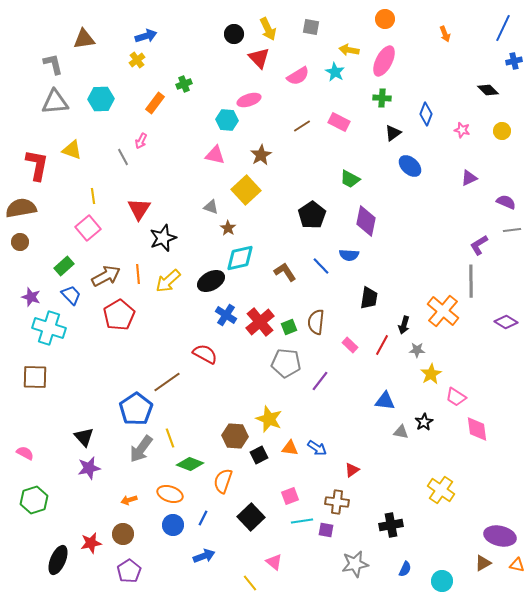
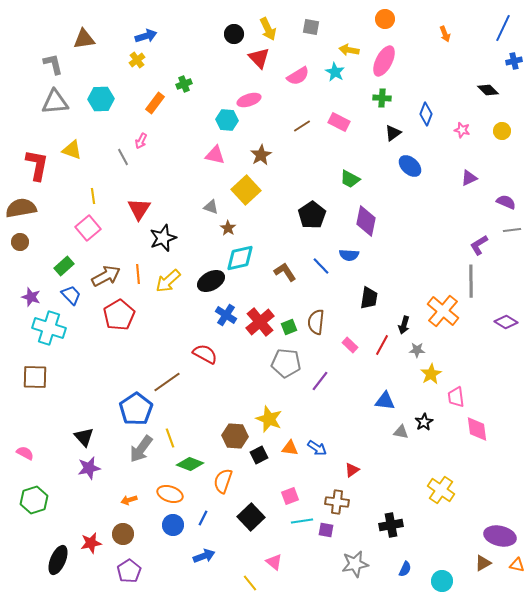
pink trapezoid at (456, 397): rotated 50 degrees clockwise
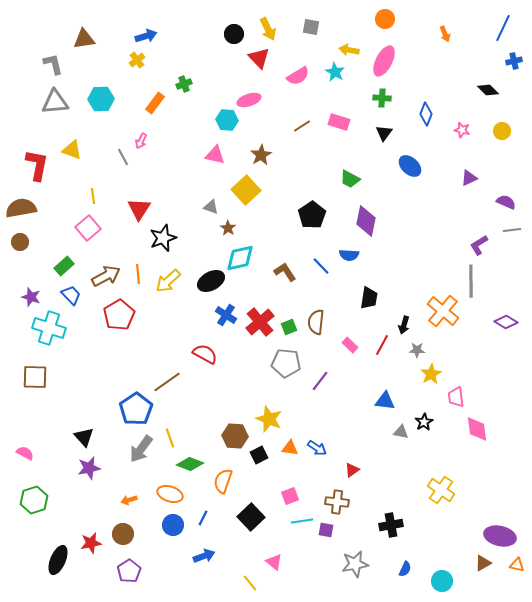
pink rectangle at (339, 122): rotated 10 degrees counterclockwise
black triangle at (393, 133): moved 9 px left; rotated 18 degrees counterclockwise
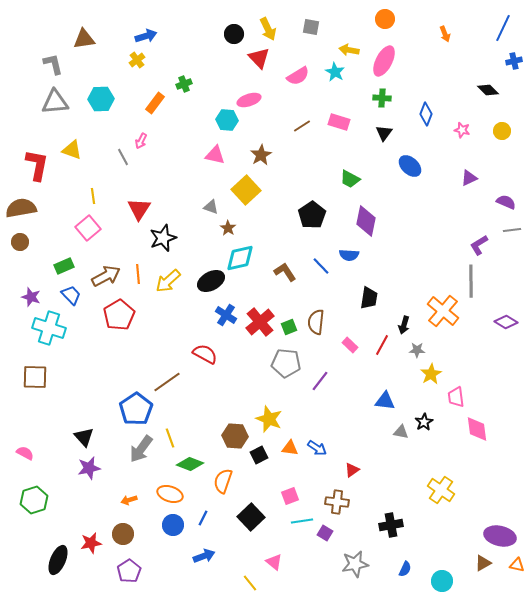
green rectangle at (64, 266): rotated 18 degrees clockwise
purple square at (326, 530): moved 1 px left, 3 px down; rotated 21 degrees clockwise
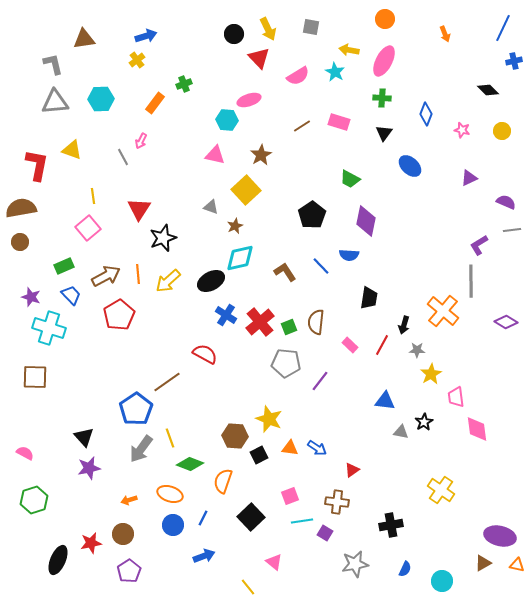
brown star at (228, 228): moved 7 px right, 2 px up; rotated 14 degrees clockwise
yellow line at (250, 583): moved 2 px left, 4 px down
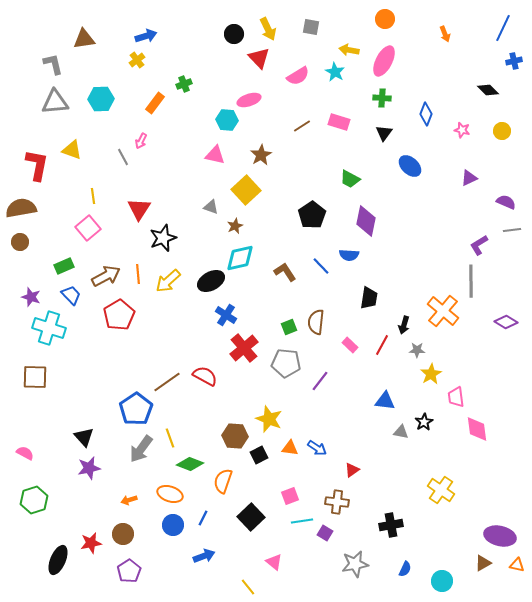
red cross at (260, 322): moved 16 px left, 26 px down
red semicircle at (205, 354): moved 22 px down
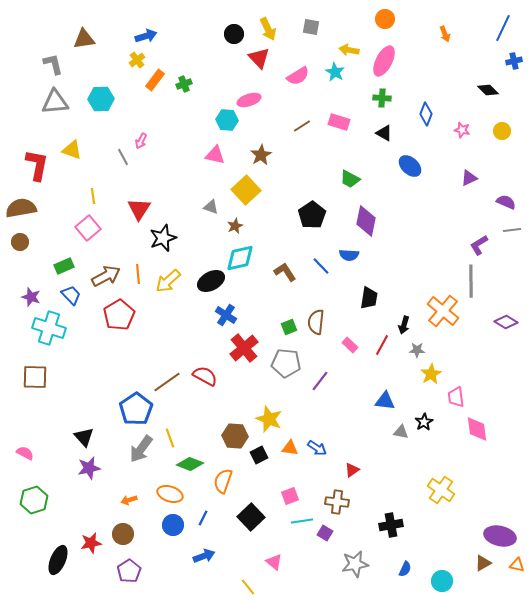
orange rectangle at (155, 103): moved 23 px up
black triangle at (384, 133): rotated 36 degrees counterclockwise
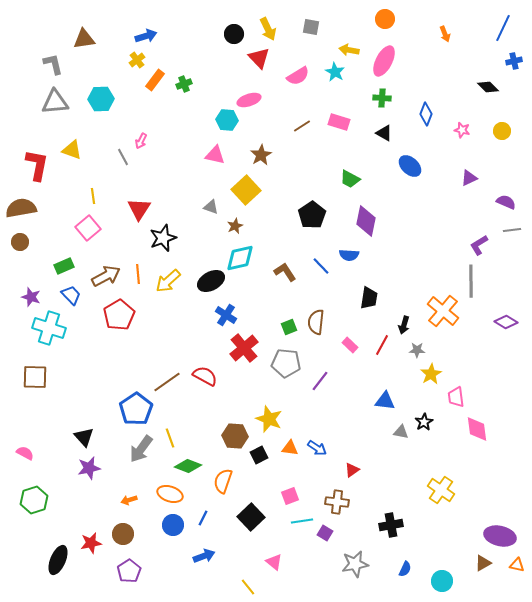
black diamond at (488, 90): moved 3 px up
green diamond at (190, 464): moved 2 px left, 2 px down
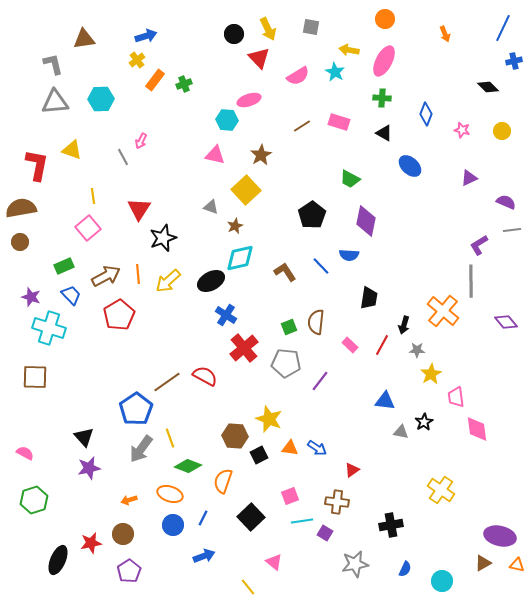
purple diamond at (506, 322): rotated 20 degrees clockwise
